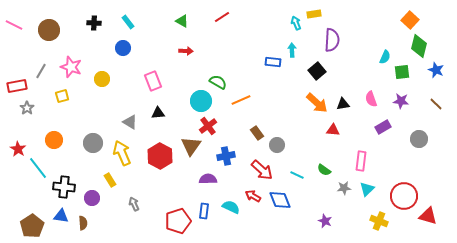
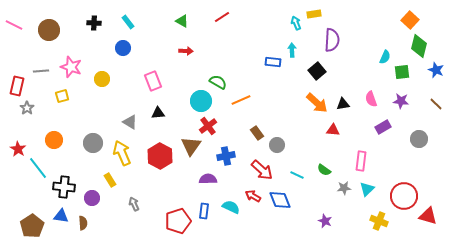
gray line at (41, 71): rotated 56 degrees clockwise
red rectangle at (17, 86): rotated 66 degrees counterclockwise
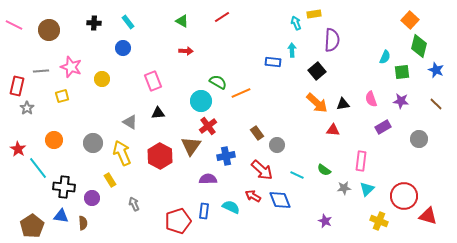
orange line at (241, 100): moved 7 px up
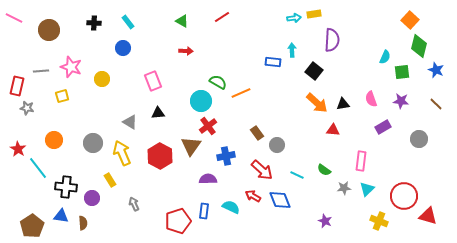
cyan arrow at (296, 23): moved 2 px left, 5 px up; rotated 104 degrees clockwise
pink line at (14, 25): moved 7 px up
black square at (317, 71): moved 3 px left; rotated 12 degrees counterclockwise
gray star at (27, 108): rotated 24 degrees counterclockwise
black cross at (64, 187): moved 2 px right
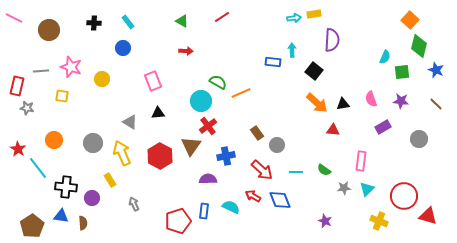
yellow square at (62, 96): rotated 24 degrees clockwise
cyan line at (297, 175): moved 1 px left, 3 px up; rotated 24 degrees counterclockwise
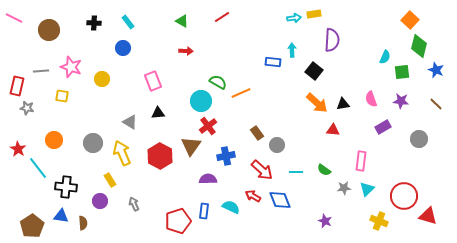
purple circle at (92, 198): moved 8 px right, 3 px down
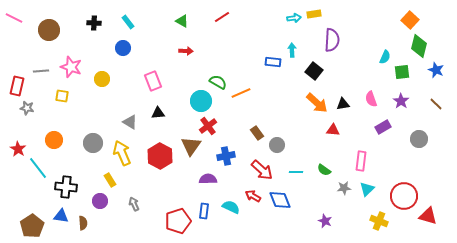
purple star at (401, 101): rotated 28 degrees clockwise
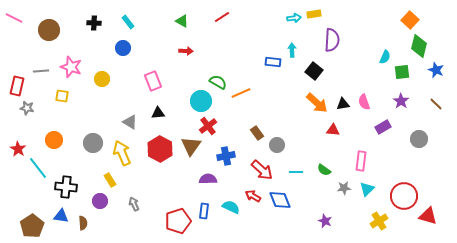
pink semicircle at (371, 99): moved 7 px left, 3 px down
red hexagon at (160, 156): moved 7 px up
yellow cross at (379, 221): rotated 36 degrees clockwise
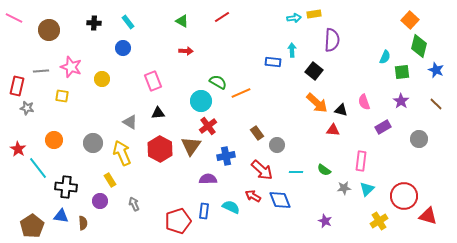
black triangle at (343, 104): moved 2 px left, 6 px down; rotated 24 degrees clockwise
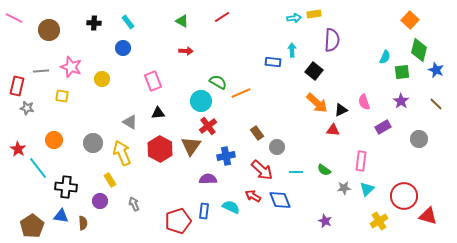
green diamond at (419, 46): moved 4 px down
black triangle at (341, 110): rotated 40 degrees counterclockwise
gray circle at (277, 145): moved 2 px down
